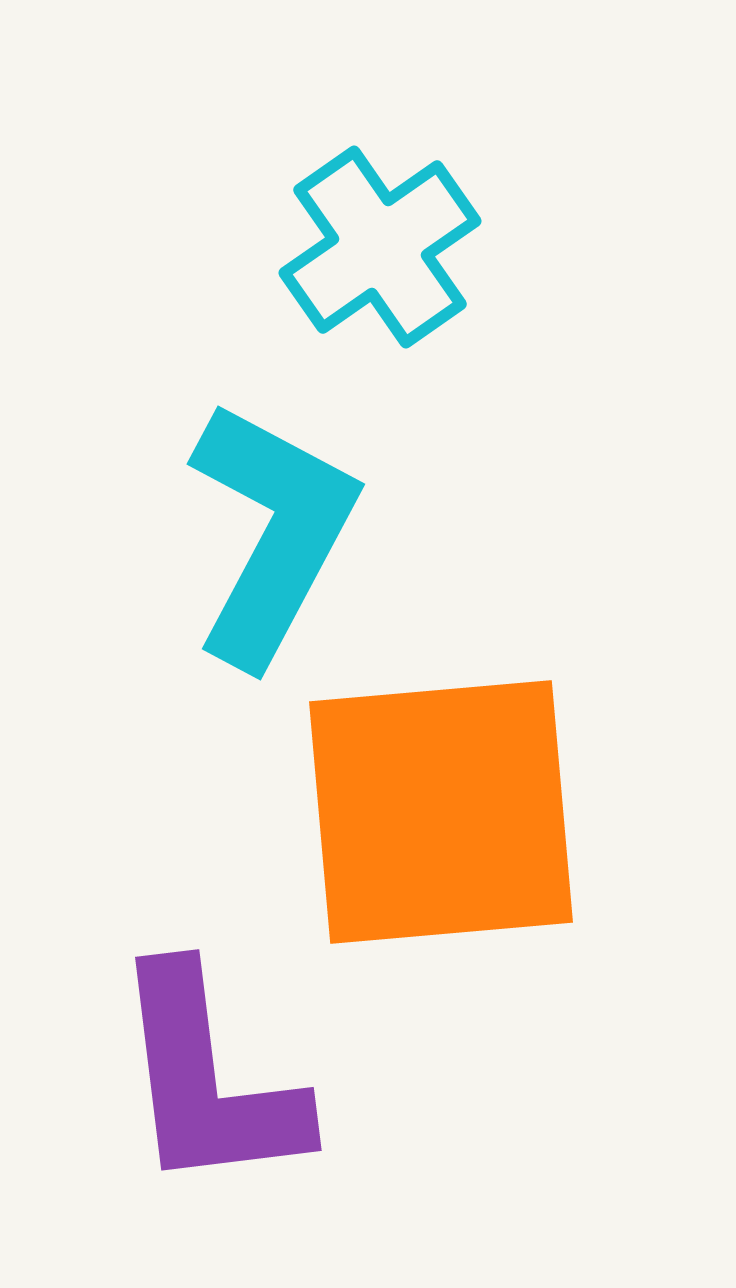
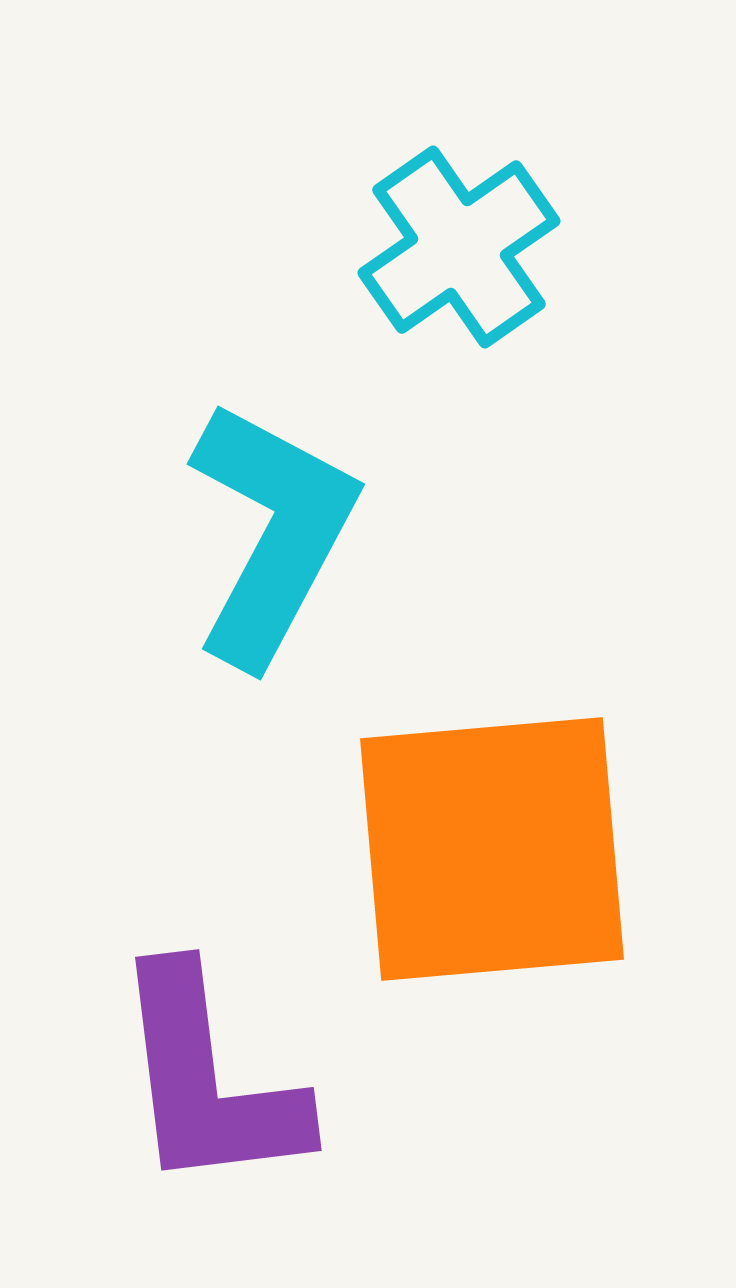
cyan cross: moved 79 px right
orange square: moved 51 px right, 37 px down
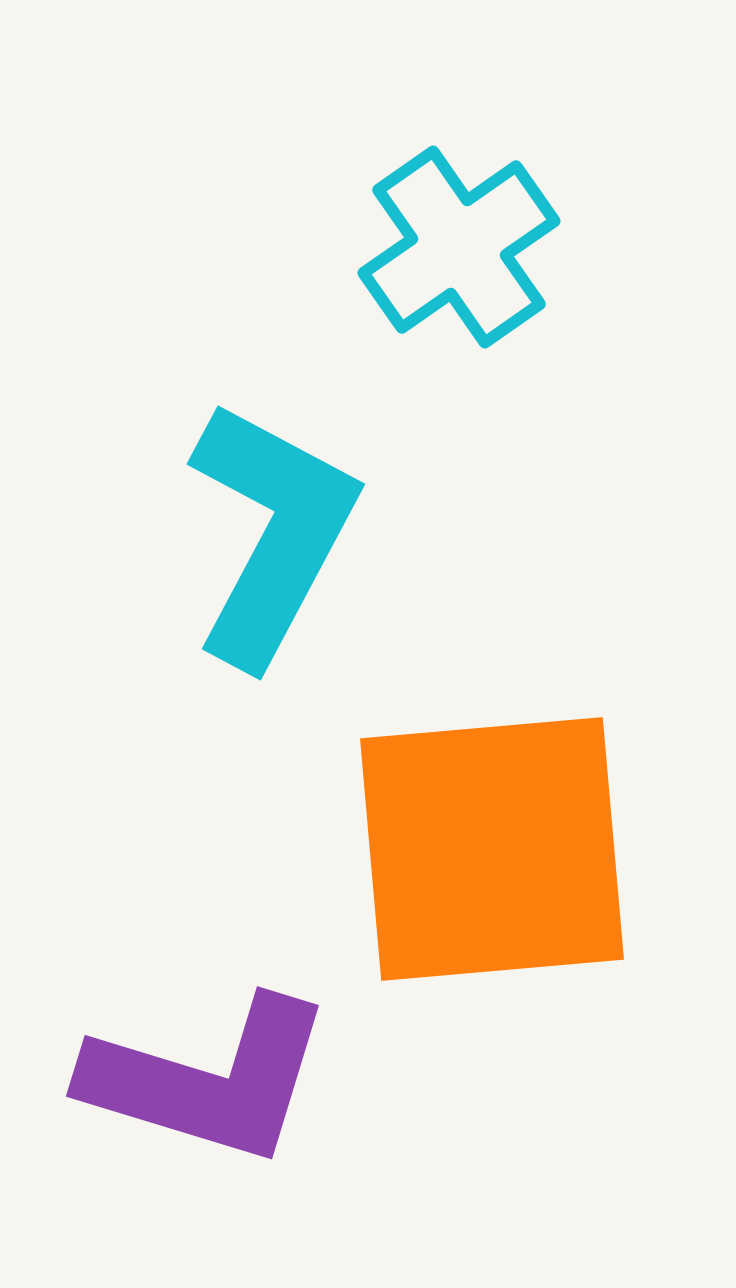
purple L-shape: rotated 66 degrees counterclockwise
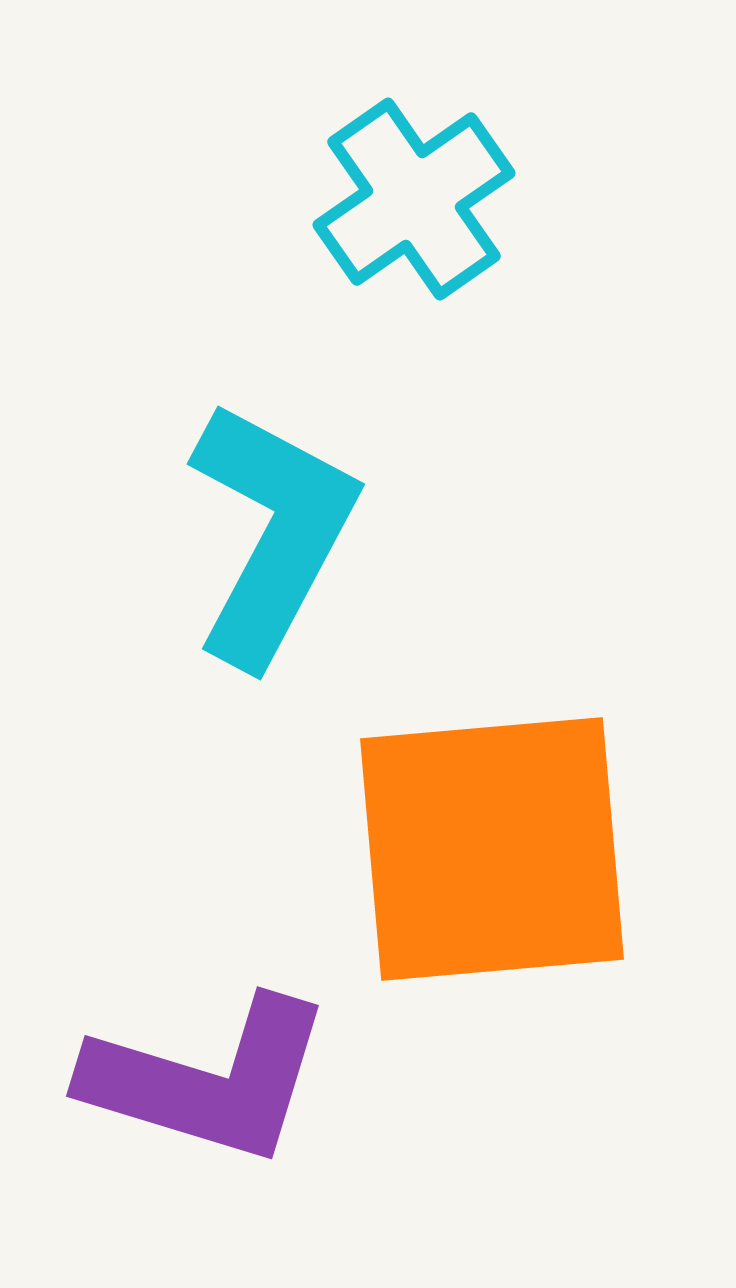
cyan cross: moved 45 px left, 48 px up
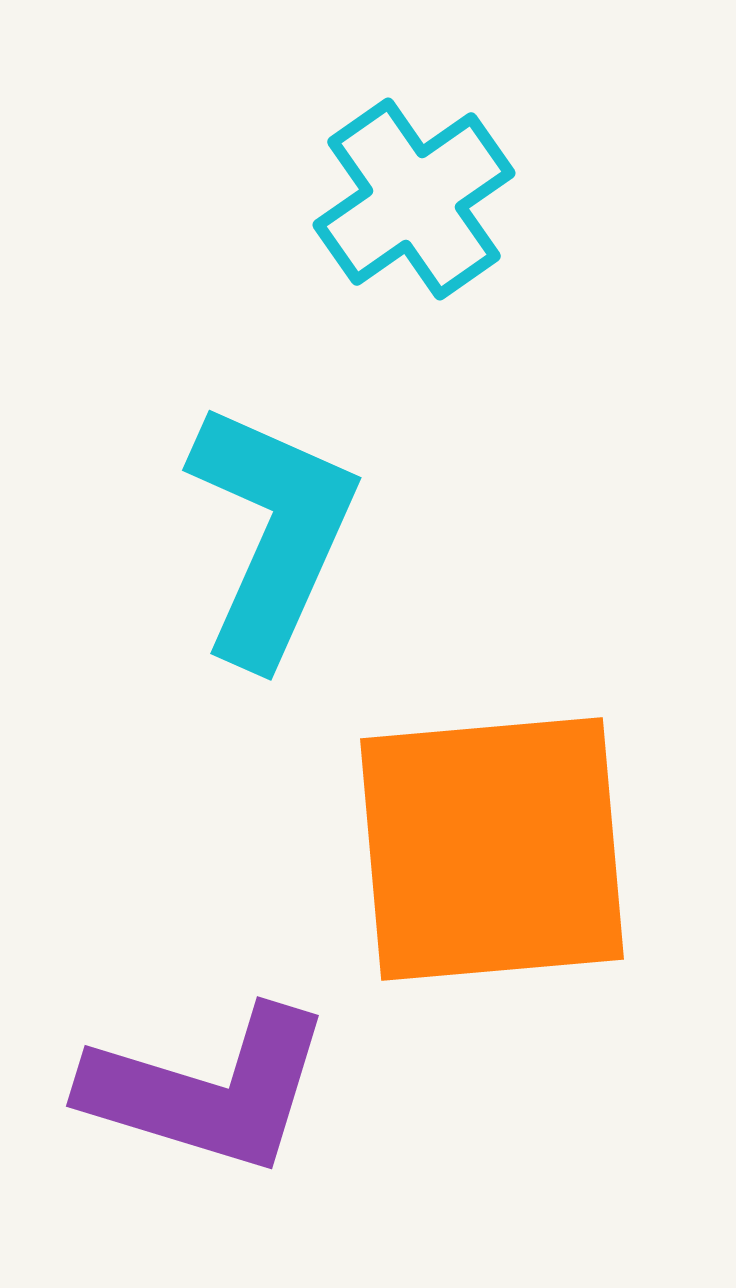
cyan L-shape: rotated 4 degrees counterclockwise
purple L-shape: moved 10 px down
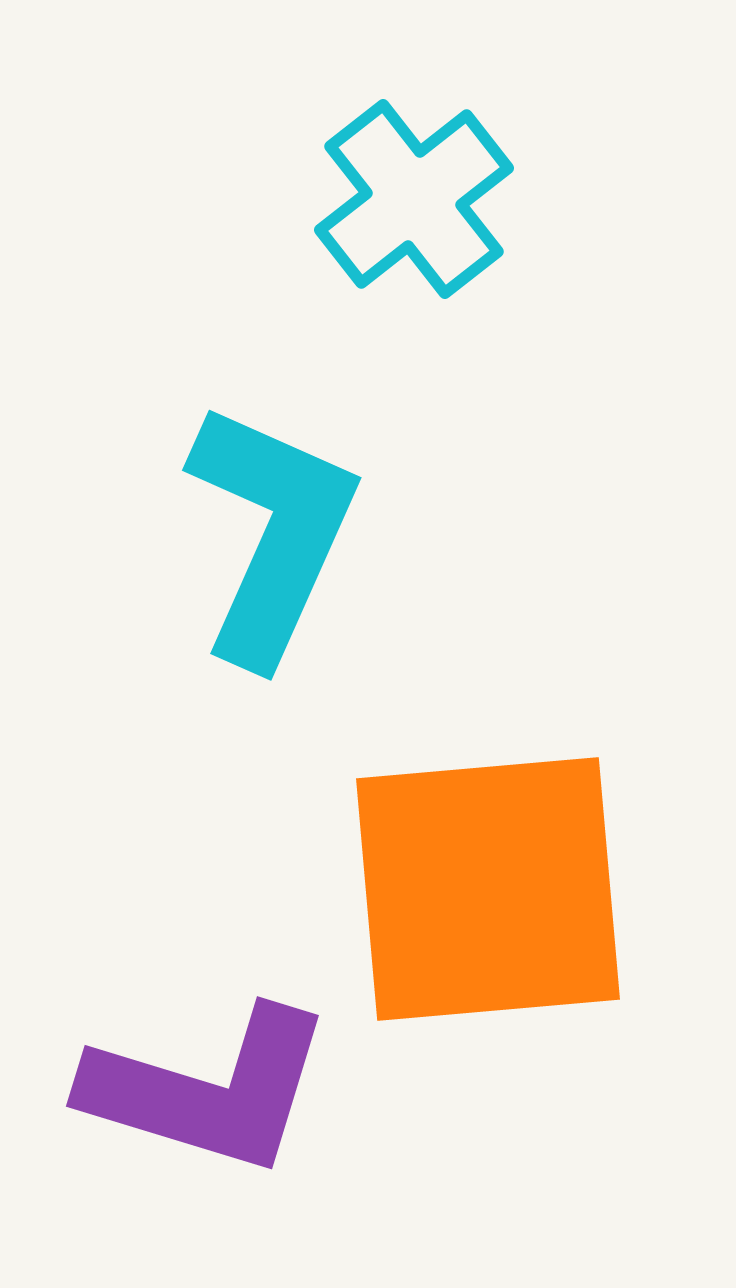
cyan cross: rotated 3 degrees counterclockwise
orange square: moved 4 px left, 40 px down
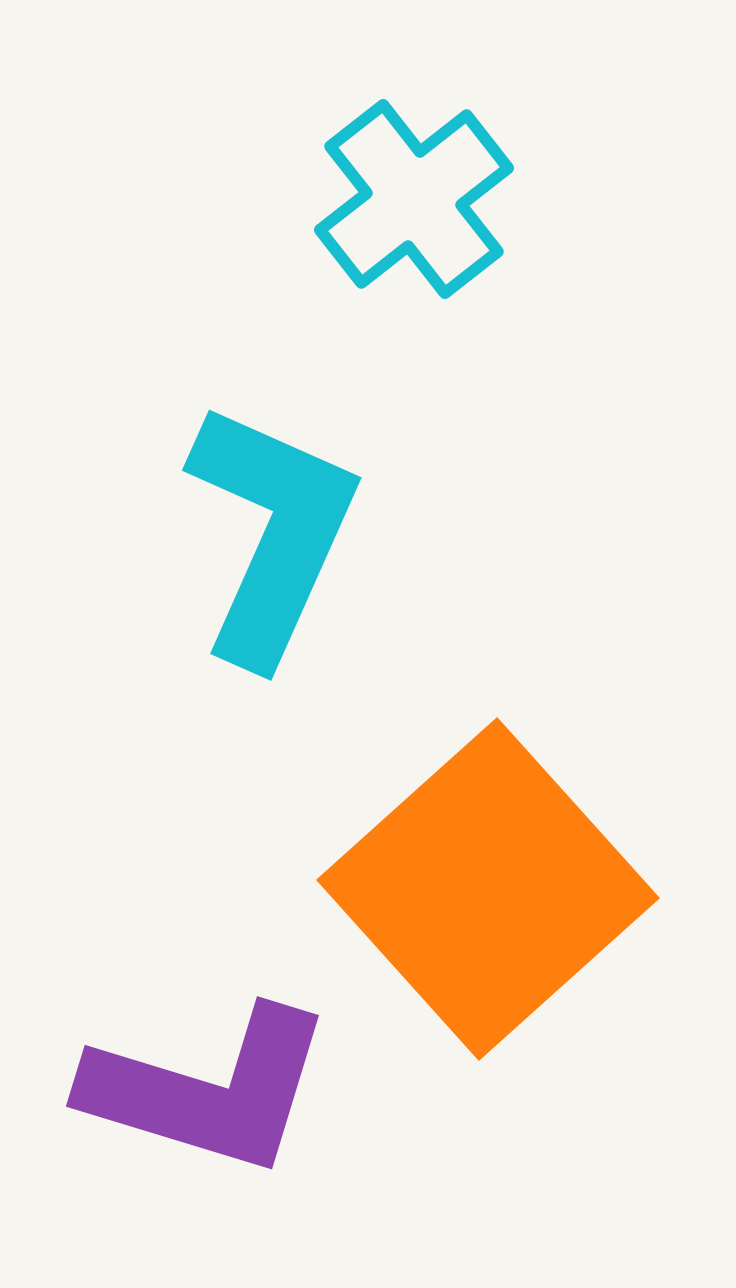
orange square: rotated 37 degrees counterclockwise
